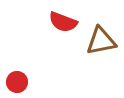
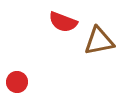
brown triangle: moved 2 px left
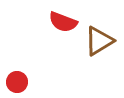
brown triangle: rotated 20 degrees counterclockwise
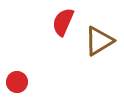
red semicircle: rotated 92 degrees clockwise
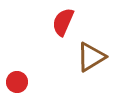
brown triangle: moved 8 px left, 16 px down
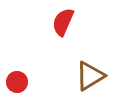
brown triangle: moved 1 px left, 19 px down
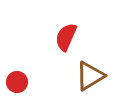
red semicircle: moved 3 px right, 15 px down
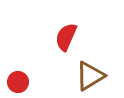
red circle: moved 1 px right
